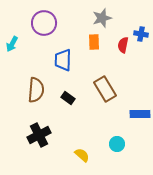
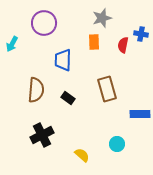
brown rectangle: moved 2 px right; rotated 15 degrees clockwise
black cross: moved 3 px right
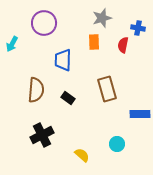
blue cross: moved 3 px left, 6 px up
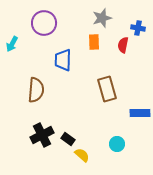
black rectangle: moved 41 px down
blue rectangle: moved 1 px up
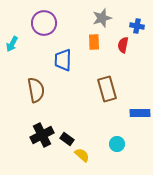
blue cross: moved 1 px left, 2 px up
brown semicircle: rotated 15 degrees counterclockwise
black rectangle: moved 1 px left
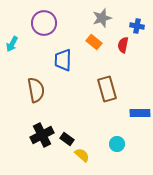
orange rectangle: rotated 49 degrees counterclockwise
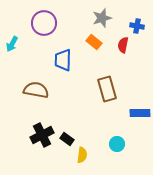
brown semicircle: rotated 70 degrees counterclockwise
yellow semicircle: rotated 56 degrees clockwise
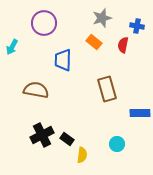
cyan arrow: moved 3 px down
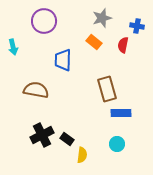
purple circle: moved 2 px up
cyan arrow: moved 1 px right; rotated 42 degrees counterclockwise
blue rectangle: moved 19 px left
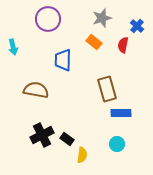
purple circle: moved 4 px right, 2 px up
blue cross: rotated 32 degrees clockwise
